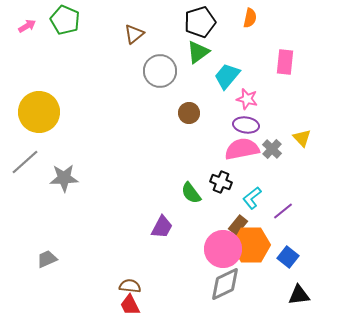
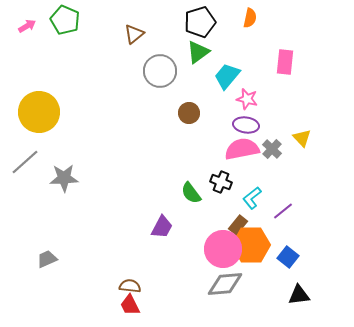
gray diamond: rotated 21 degrees clockwise
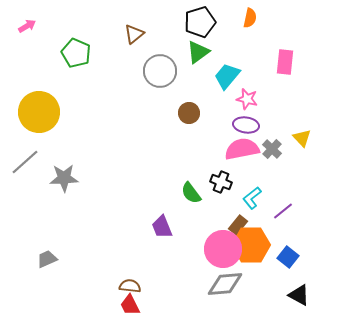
green pentagon: moved 11 px right, 33 px down
purple trapezoid: rotated 130 degrees clockwise
black triangle: rotated 35 degrees clockwise
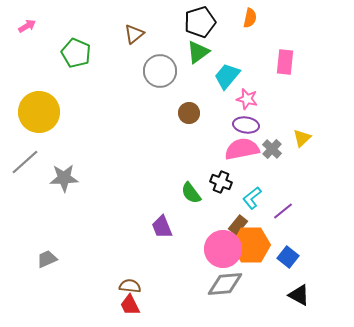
yellow triangle: rotated 30 degrees clockwise
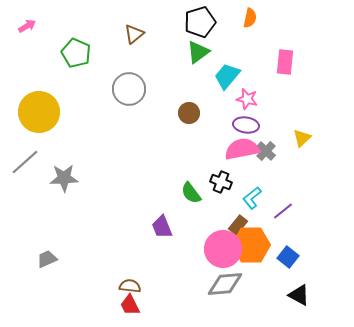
gray circle: moved 31 px left, 18 px down
gray cross: moved 6 px left, 2 px down
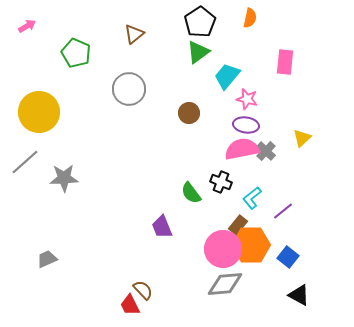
black pentagon: rotated 16 degrees counterclockwise
brown semicircle: moved 13 px right, 4 px down; rotated 40 degrees clockwise
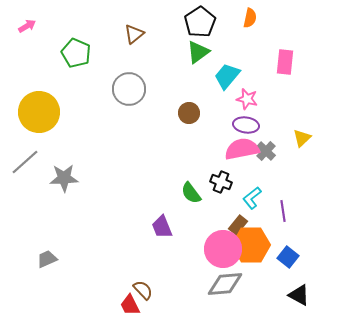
purple line: rotated 60 degrees counterclockwise
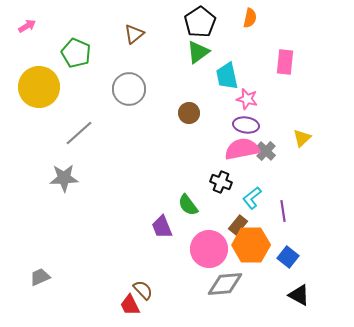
cyan trapezoid: rotated 52 degrees counterclockwise
yellow circle: moved 25 px up
gray line: moved 54 px right, 29 px up
green semicircle: moved 3 px left, 12 px down
pink circle: moved 14 px left
gray trapezoid: moved 7 px left, 18 px down
